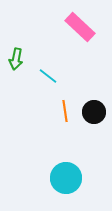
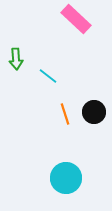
pink rectangle: moved 4 px left, 8 px up
green arrow: rotated 15 degrees counterclockwise
orange line: moved 3 px down; rotated 10 degrees counterclockwise
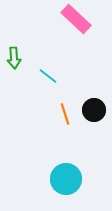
green arrow: moved 2 px left, 1 px up
black circle: moved 2 px up
cyan circle: moved 1 px down
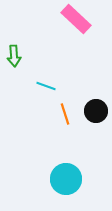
green arrow: moved 2 px up
cyan line: moved 2 px left, 10 px down; rotated 18 degrees counterclockwise
black circle: moved 2 px right, 1 px down
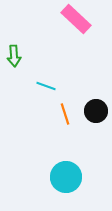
cyan circle: moved 2 px up
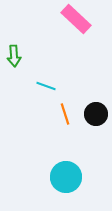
black circle: moved 3 px down
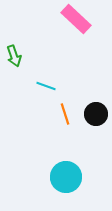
green arrow: rotated 15 degrees counterclockwise
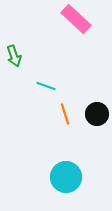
black circle: moved 1 px right
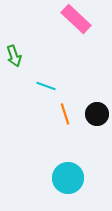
cyan circle: moved 2 px right, 1 px down
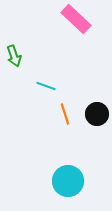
cyan circle: moved 3 px down
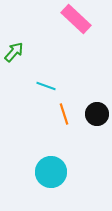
green arrow: moved 4 px up; rotated 120 degrees counterclockwise
orange line: moved 1 px left
cyan circle: moved 17 px left, 9 px up
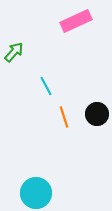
pink rectangle: moved 2 px down; rotated 68 degrees counterclockwise
cyan line: rotated 42 degrees clockwise
orange line: moved 3 px down
cyan circle: moved 15 px left, 21 px down
